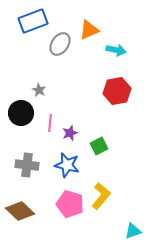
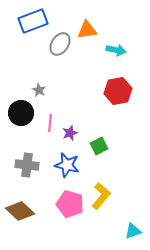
orange triangle: moved 2 px left; rotated 15 degrees clockwise
red hexagon: moved 1 px right
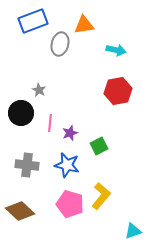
orange triangle: moved 3 px left, 5 px up
gray ellipse: rotated 20 degrees counterclockwise
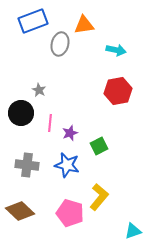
yellow L-shape: moved 2 px left, 1 px down
pink pentagon: moved 9 px down
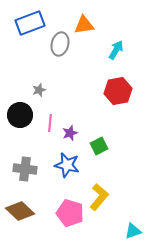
blue rectangle: moved 3 px left, 2 px down
cyan arrow: rotated 72 degrees counterclockwise
gray star: rotated 24 degrees clockwise
black circle: moved 1 px left, 2 px down
gray cross: moved 2 px left, 4 px down
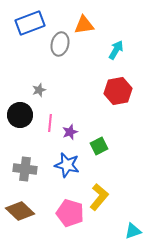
purple star: moved 1 px up
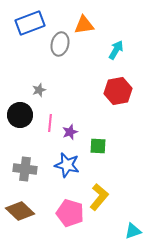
green square: moved 1 px left; rotated 30 degrees clockwise
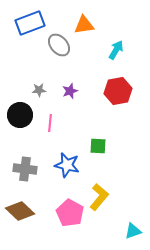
gray ellipse: moved 1 px left, 1 px down; rotated 55 degrees counterclockwise
gray star: rotated 16 degrees clockwise
purple star: moved 41 px up
pink pentagon: rotated 12 degrees clockwise
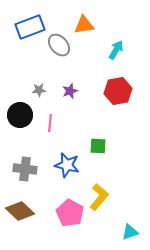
blue rectangle: moved 4 px down
cyan triangle: moved 3 px left, 1 px down
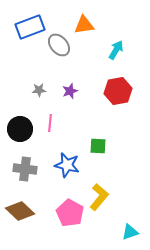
black circle: moved 14 px down
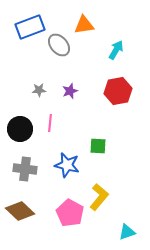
cyan triangle: moved 3 px left
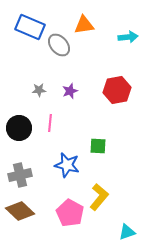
blue rectangle: rotated 44 degrees clockwise
cyan arrow: moved 12 px right, 13 px up; rotated 54 degrees clockwise
red hexagon: moved 1 px left, 1 px up
black circle: moved 1 px left, 1 px up
gray cross: moved 5 px left, 6 px down; rotated 20 degrees counterclockwise
